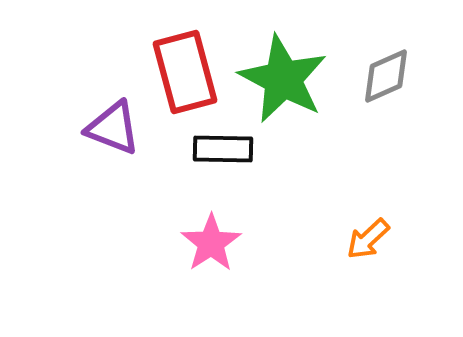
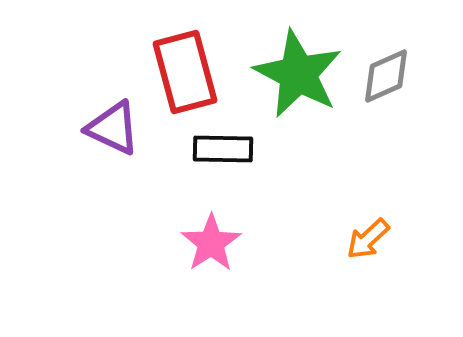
green star: moved 15 px right, 5 px up
purple triangle: rotated 4 degrees clockwise
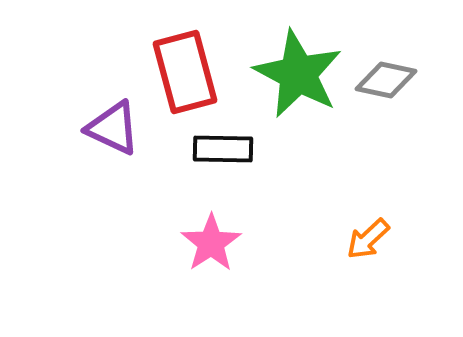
gray diamond: moved 4 px down; rotated 36 degrees clockwise
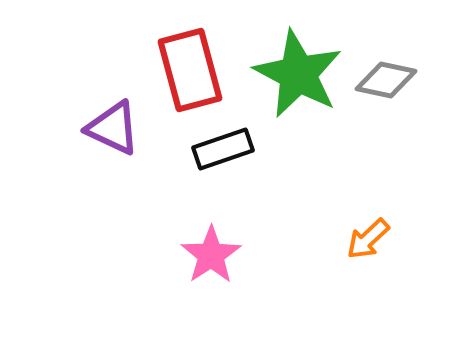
red rectangle: moved 5 px right, 2 px up
black rectangle: rotated 20 degrees counterclockwise
pink star: moved 12 px down
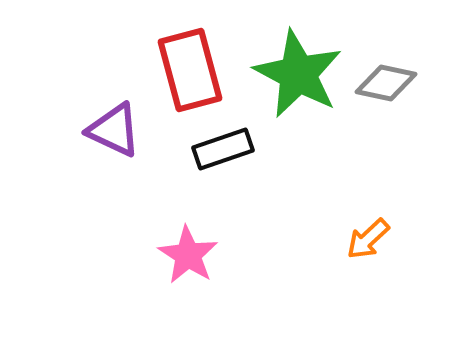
gray diamond: moved 3 px down
purple triangle: moved 1 px right, 2 px down
pink star: moved 23 px left; rotated 6 degrees counterclockwise
